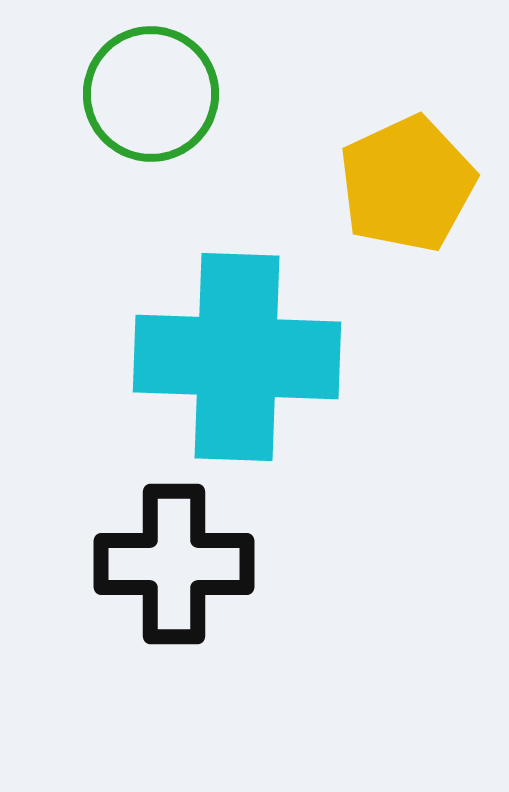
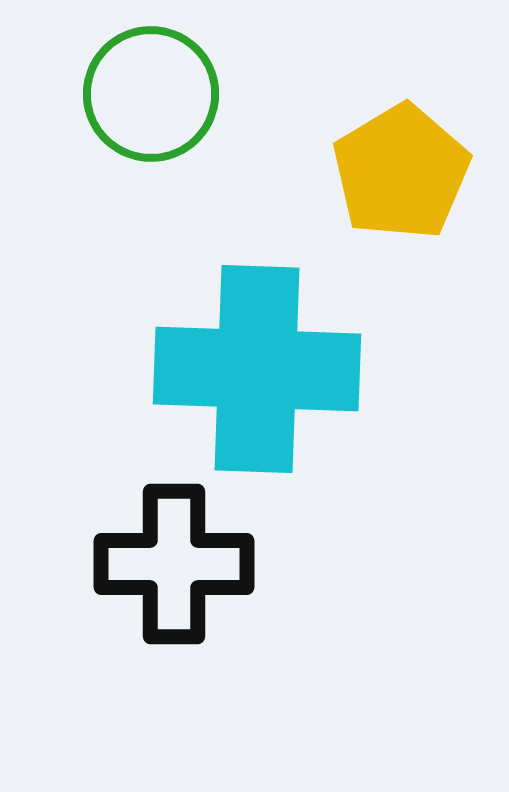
yellow pentagon: moved 6 px left, 12 px up; rotated 6 degrees counterclockwise
cyan cross: moved 20 px right, 12 px down
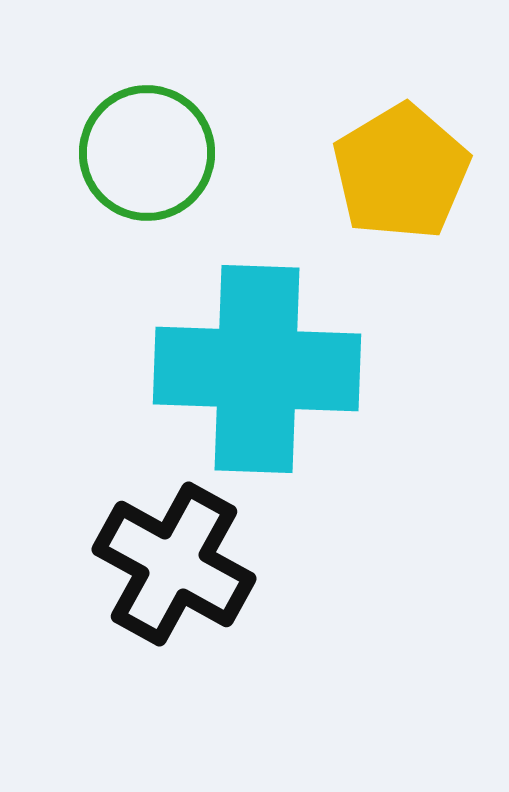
green circle: moved 4 px left, 59 px down
black cross: rotated 29 degrees clockwise
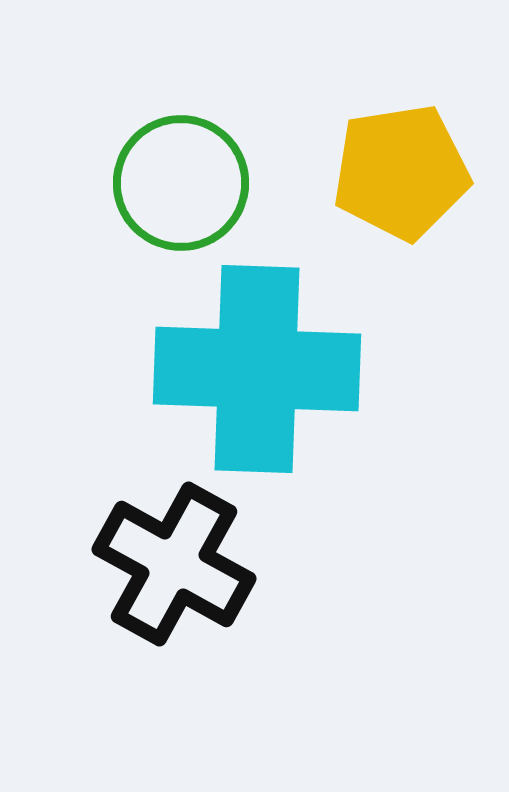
green circle: moved 34 px right, 30 px down
yellow pentagon: rotated 22 degrees clockwise
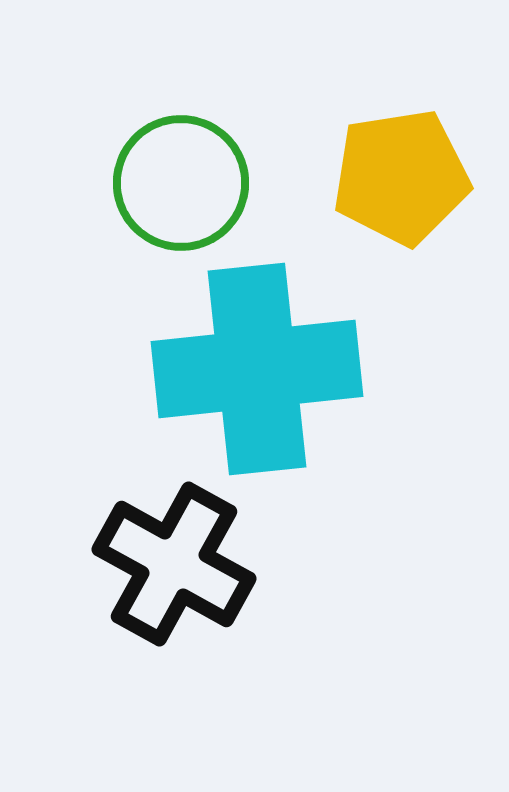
yellow pentagon: moved 5 px down
cyan cross: rotated 8 degrees counterclockwise
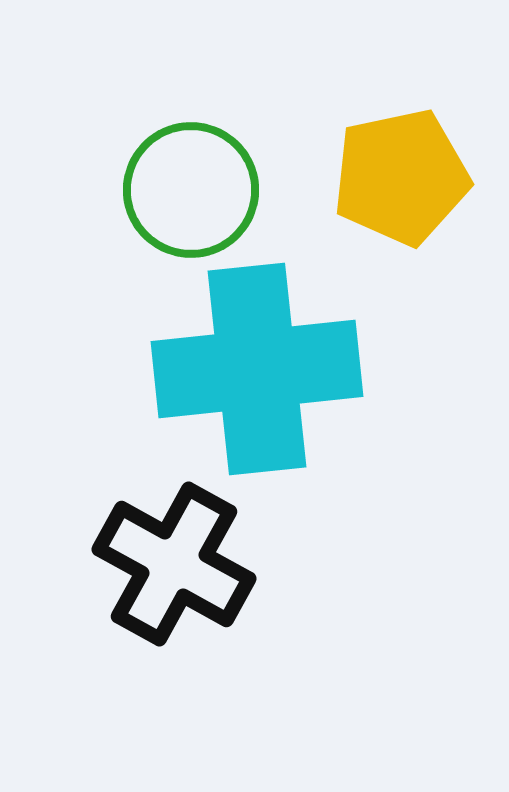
yellow pentagon: rotated 3 degrees counterclockwise
green circle: moved 10 px right, 7 px down
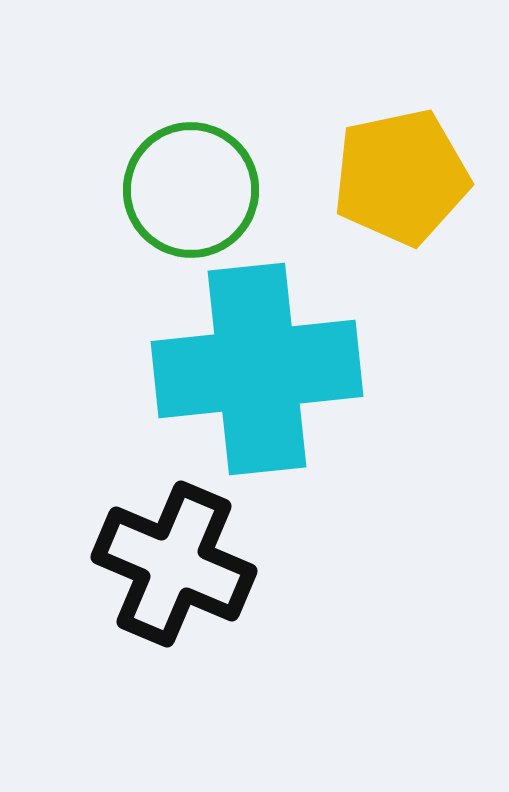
black cross: rotated 6 degrees counterclockwise
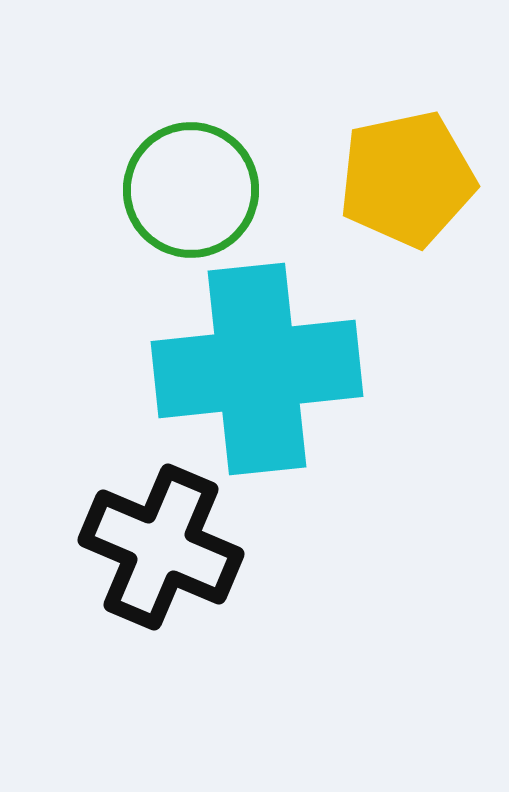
yellow pentagon: moved 6 px right, 2 px down
black cross: moved 13 px left, 17 px up
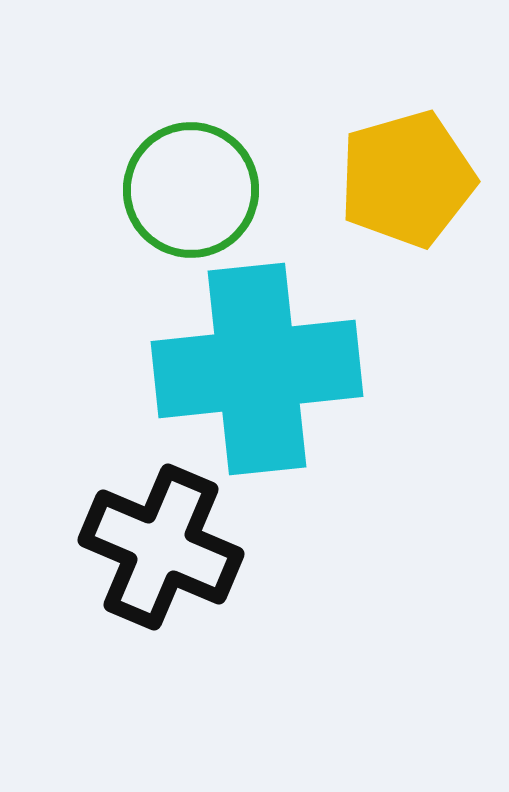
yellow pentagon: rotated 4 degrees counterclockwise
